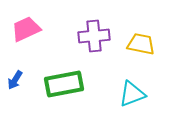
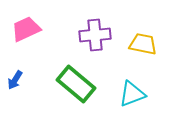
purple cross: moved 1 px right, 1 px up
yellow trapezoid: moved 2 px right
green rectangle: moved 12 px right; rotated 51 degrees clockwise
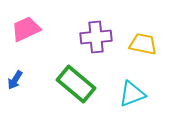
purple cross: moved 1 px right, 2 px down
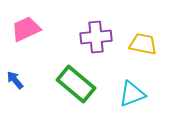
blue arrow: rotated 108 degrees clockwise
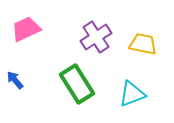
purple cross: rotated 28 degrees counterclockwise
green rectangle: moved 1 px right; rotated 18 degrees clockwise
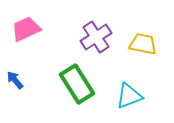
cyan triangle: moved 3 px left, 2 px down
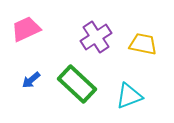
blue arrow: moved 16 px right; rotated 90 degrees counterclockwise
green rectangle: rotated 15 degrees counterclockwise
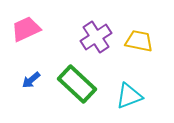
yellow trapezoid: moved 4 px left, 3 px up
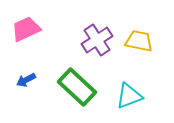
purple cross: moved 1 px right, 3 px down
blue arrow: moved 5 px left; rotated 12 degrees clockwise
green rectangle: moved 3 px down
